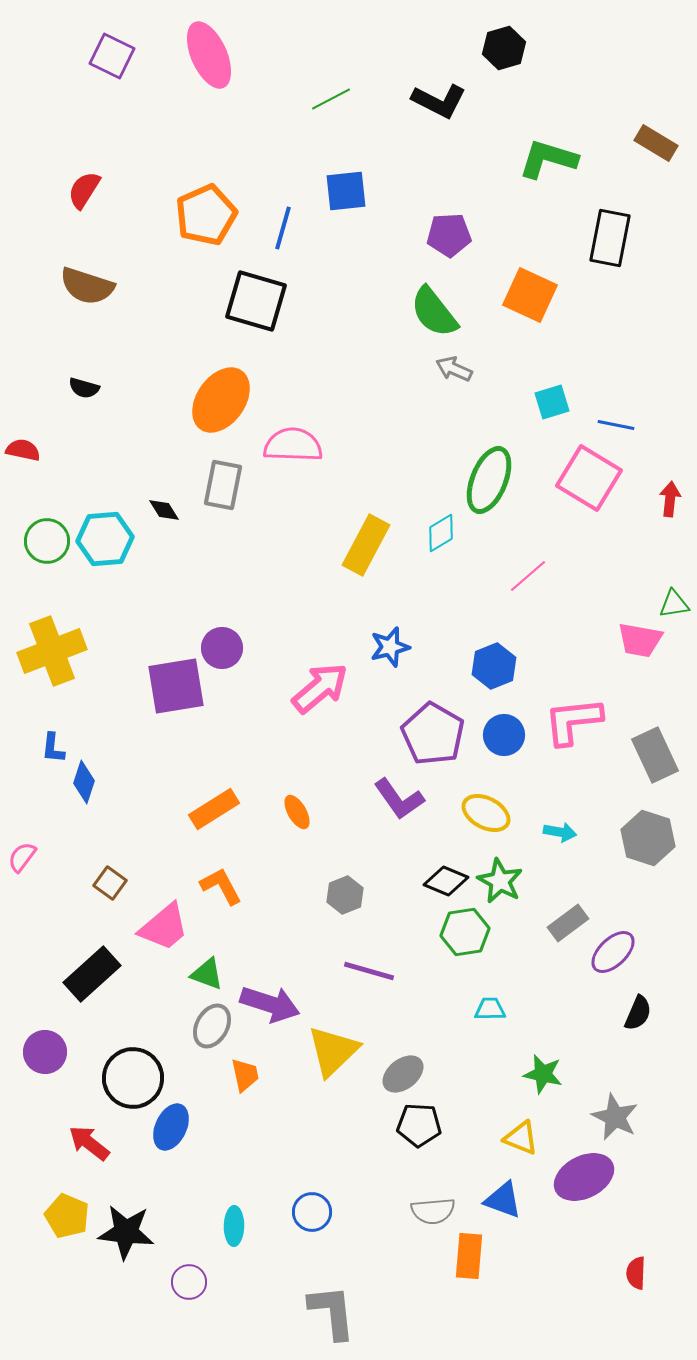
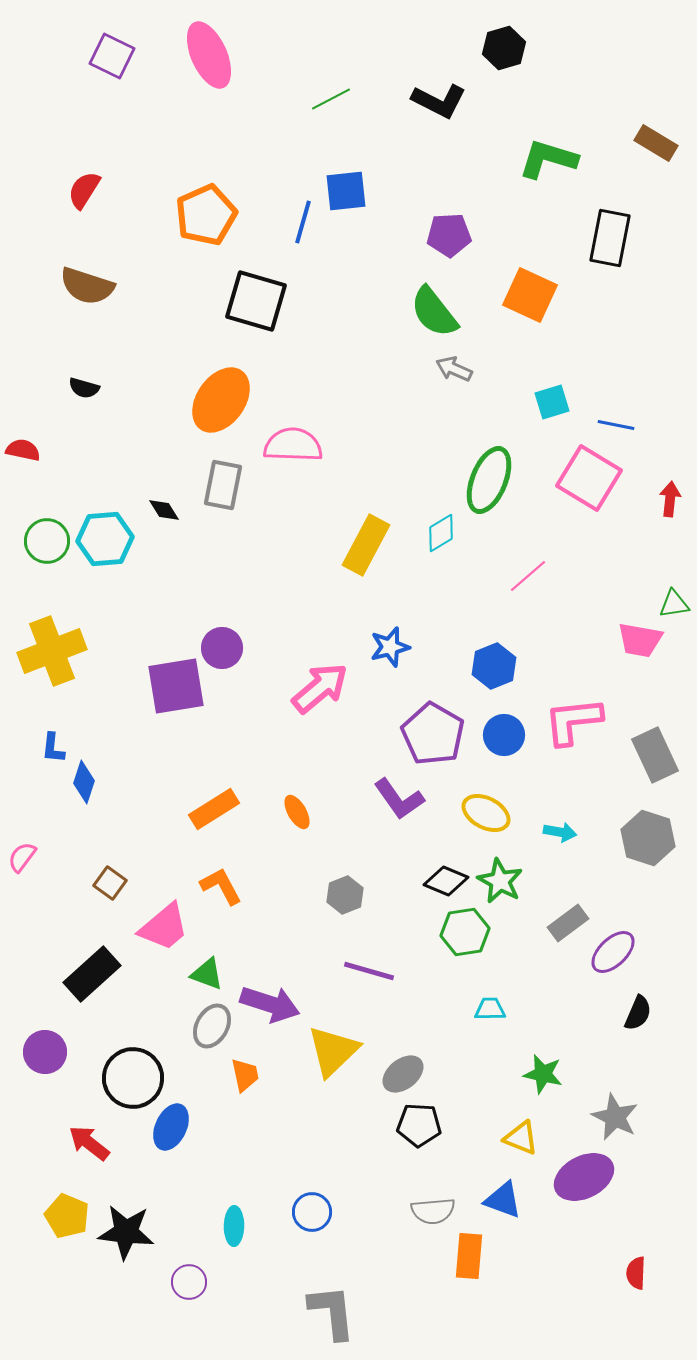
blue line at (283, 228): moved 20 px right, 6 px up
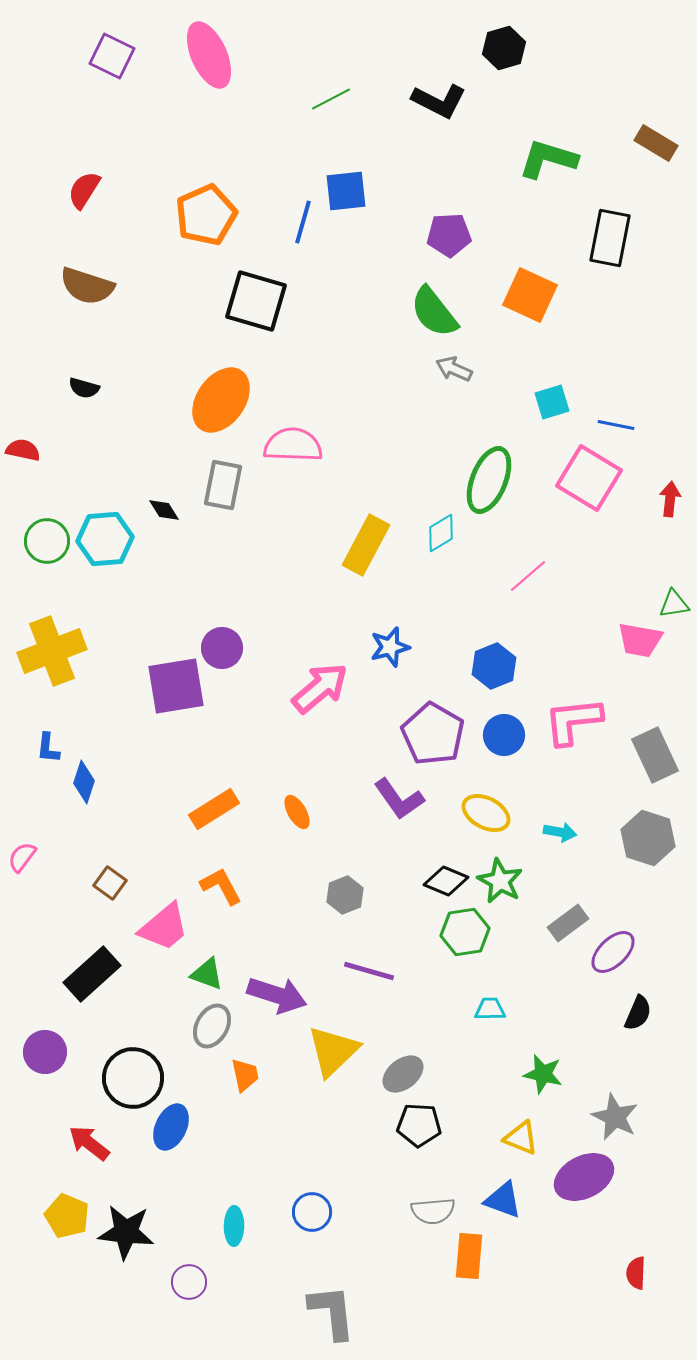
blue L-shape at (53, 748): moved 5 px left
purple arrow at (270, 1004): moved 7 px right, 9 px up
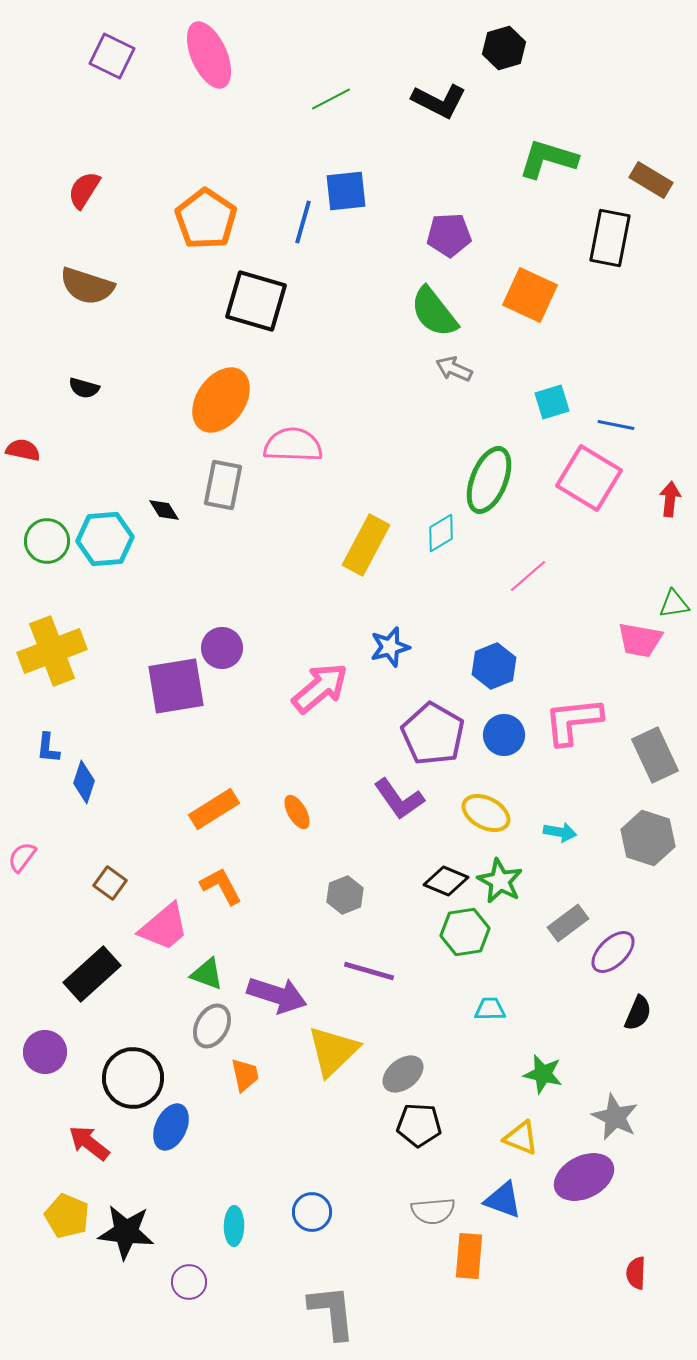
brown rectangle at (656, 143): moved 5 px left, 37 px down
orange pentagon at (206, 215): moved 4 px down; rotated 14 degrees counterclockwise
